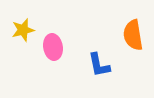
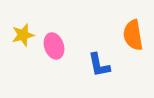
yellow star: moved 5 px down
pink ellipse: moved 1 px right, 1 px up; rotated 10 degrees counterclockwise
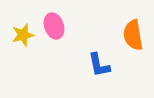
pink ellipse: moved 20 px up
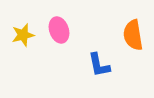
pink ellipse: moved 5 px right, 4 px down
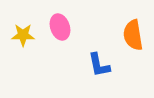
pink ellipse: moved 1 px right, 3 px up
yellow star: rotated 15 degrees clockwise
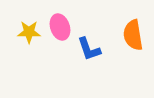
yellow star: moved 6 px right, 3 px up
blue L-shape: moved 10 px left, 16 px up; rotated 8 degrees counterclockwise
